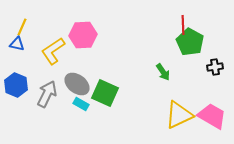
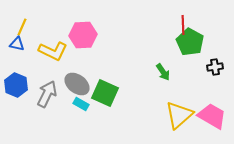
yellow L-shape: rotated 120 degrees counterclockwise
yellow triangle: rotated 16 degrees counterclockwise
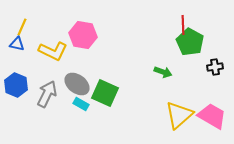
pink hexagon: rotated 12 degrees clockwise
green arrow: rotated 36 degrees counterclockwise
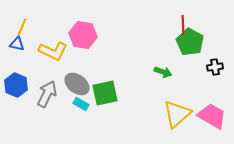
green square: rotated 36 degrees counterclockwise
yellow triangle: moved 2 px left, 1 px up
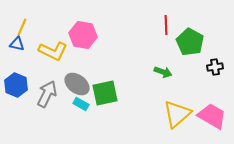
red line: moved 17 px left
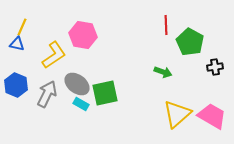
yellow L-shape: moved 1 px right, 4 px down; rotated 60 degrees counterclockwise
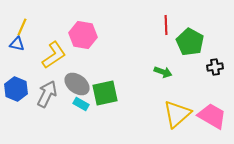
blue hexagon: moved 4 px down
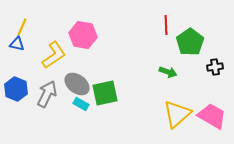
green pentagon: rotated 8 degrees clockwise
green arrow: moved 5 px right
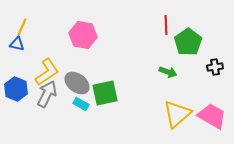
green pentagon: moved 2 px left
yellow L-shape: moved 7 px left, 17 px down
gray ellipse: moved 1 px up
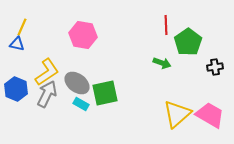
green arrow: moved 6 px left, 9 px up
pink trapezoid: moved 2 px left, 1 px up
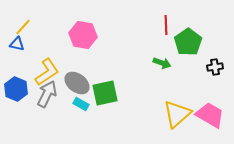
yellow line: moved 1 px right; rotated 18 degrees clockwise
